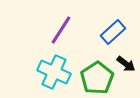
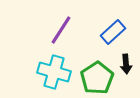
black arrow: rotated 48 degrees clockwise
cyan cross: rotated 8 degrees counterclockwise
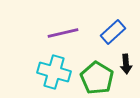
purple line: moved 2 px right, 3 px down; rotated 44 degrees clockwise
green pentagon: rotated 8 degrees counterclockwise
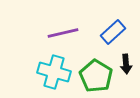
green pentagon: moved 1 px left, 2 px up
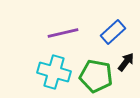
black arrow: moved 2 px up; rotated 138 degrees counterclockwise
green pentagon: rotated 20 degrees counterclockwise
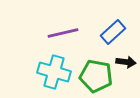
black arrow: rotated 60 degrees clockwise
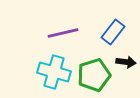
blue rectangle: rotated 10 degrees counterclockwise
green pentagon: moved 2 px left, 1 px up; rotated 28 degrees counterclockwise
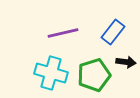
cyan cross: moved 3 px left, 1 px down
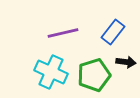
cyan cross: moved 1 px up; rotated 8 degrees clockwise
